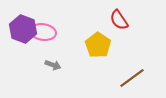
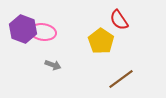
yellow pentagon: moved 3 px right, 4 px up
brown line: moved 11 px left, 1 px down
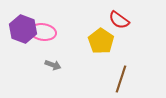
red semicircle: rotated 20 degrees counterclockwise
brown line: rotated 36 degrees counterclockwise
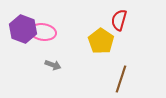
red semicircle: rotated 70 degrees clockwise
